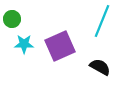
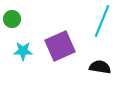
cyan star: moved 1 px left, 7 px down
black semicircle: rotated 20 degrees counterclockwise
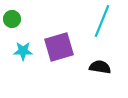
purple square: moved 1 px left, 1 px down; rotated 8 degrees clockwise
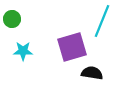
purple square: moved 13 px right
black semicircle: moved 8 px left, 6 px down
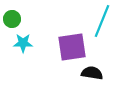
purple square: rotated 8 degrees clockwise
cyan star: moved 8 px up
